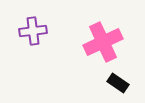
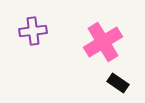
pink cross: rotated 6 degrees counterclockwise
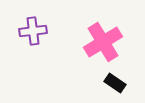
black rectangle: moved 3 px left
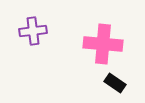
pink cross: moved 2 px down; rotated 36 degrees clockwise
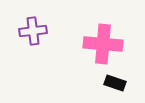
black rectangle: rotated 15 degrees counterclockwise
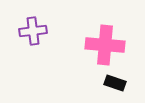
pink cross: moved 2 px right, 1 px down
